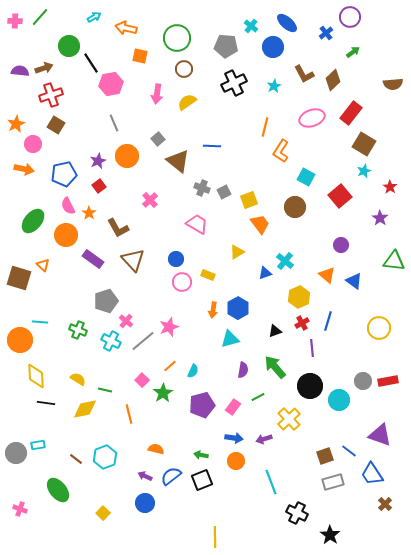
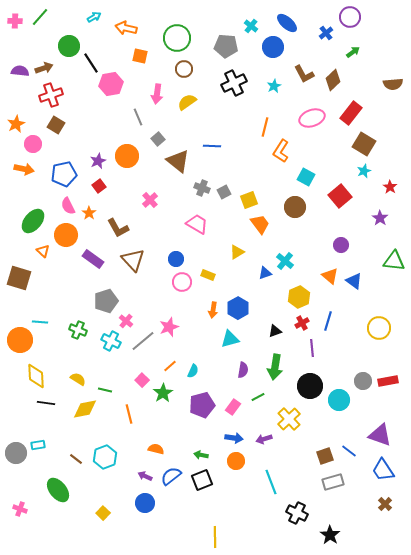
gray line at (114, 123): moved 24 px right, 6 px up
orange triangle at (43, 265): moved 14 px up
orange triangle at (327, 275): moved 3 px right, 1 px down
green arrow at (275, 367): rotated 130 degrees counterclockwise
blue trapezoid at (372, 474): moved 11 px right, 4 px up
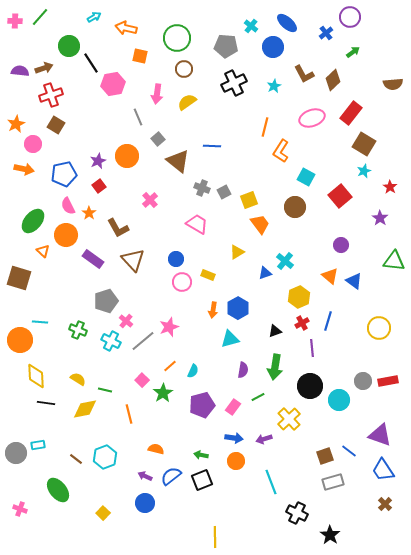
pink hexagon at (111, 84): moved 2 px right
